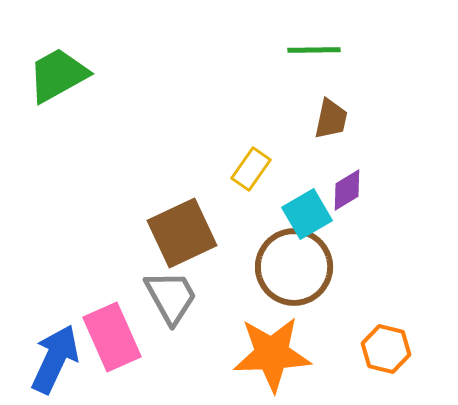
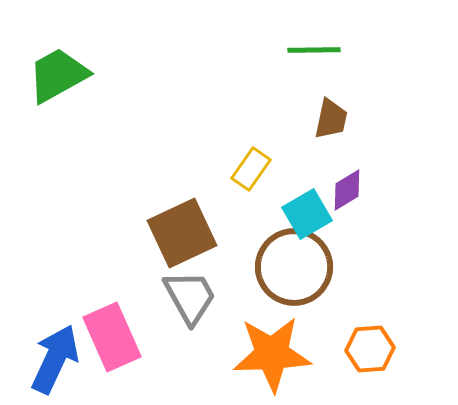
gray trapezoid: moved 19 px right
orange hexagon: moved 16 px left; rotated 18 degrees counterclockwise
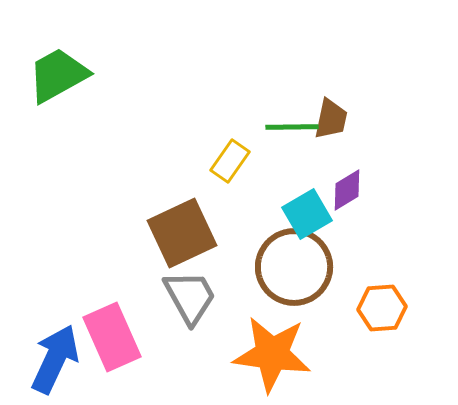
green line: moved 22 px left, 77 px down
yellow rectangle: moved 21 px left, 8 px up
orange hexagon: moved 12 px right, 41 px up
orange star: rotated 10 degrees clockwise
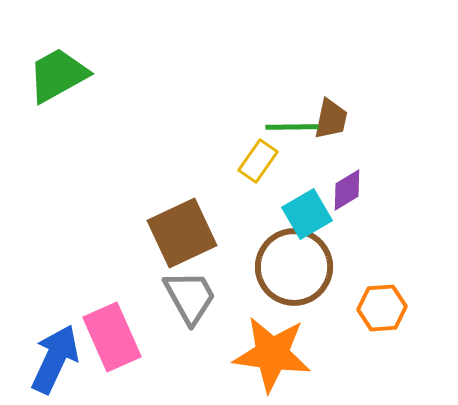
yellow rectangle: moved 28 px right
